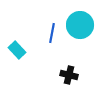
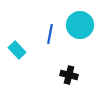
blue line: moved 2 px left, 1 px down
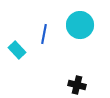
blue line: moved 6 px left
black cross: moved 8 px right, 10 px down
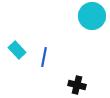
cyan circle: moved 12 px right, 9 px up
blue line: moved 23 px down
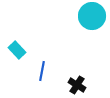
blue line: moved 2 px left, 14 px down
black cross: rotated 18 degrees clockwise
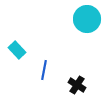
cyan circle: moved 5 px left, 3 px down
blue line: moved 2 px right, 1 px up
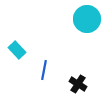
black cross: moved 1 px right, 1 px up
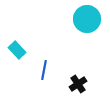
black cross: rotated 24 degrees clockwise
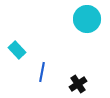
blue line: moved 2 px left, 2 px down
